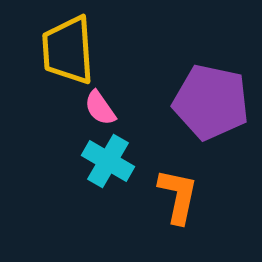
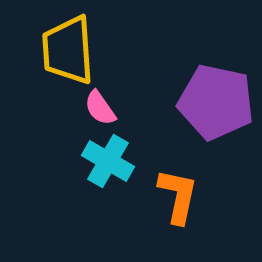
purple pentagon: moved 5 px right
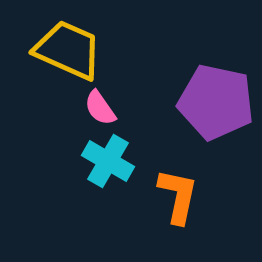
yellow trapezoid: rotated 118 degrees clockwise
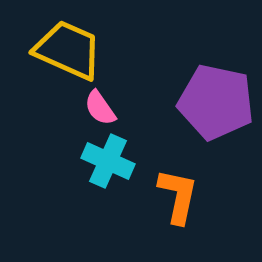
cyan cross: rotated 6 degrees counterclockwise
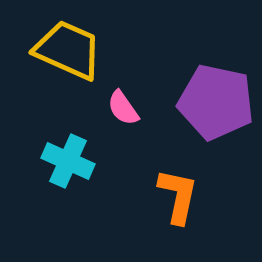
pink semicircle: moved 23 px right
cyan cross: moved 40 px left
